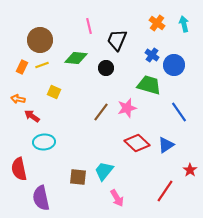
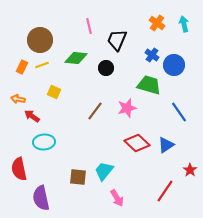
brown line: moved 6 px left, 1 px up
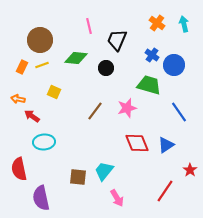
red diamond: rotated 25 degrees clockwise
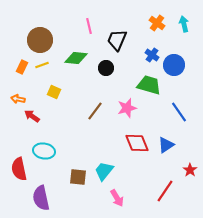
cyan ellipse: moved 9 px down; rotated 15 degrees clockwise
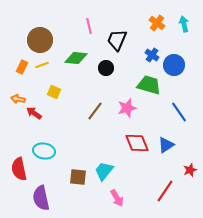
red arrow: moved 2 px right, 3 px up
red star: rotated 16 degrees clockwise
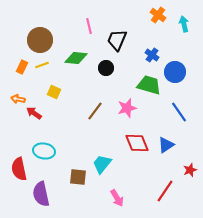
orange cross: moved 1 px right, 8 px up
blue circle: moved 1 px right, 7 px down
cyan trapezoid: moved 2 px left, 7 px up
purple semicircle: moved 4 px up
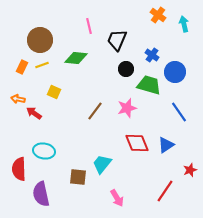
black circle: moved 20 px right, 1 px down
red semicircle: rotated 10 degrees clockwise
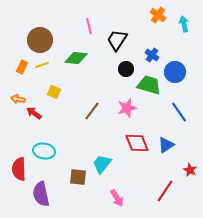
black trapezoid: rotated 10 degrees clockwise
brown line: moved 3 px left
red star: rotated 24 degrees counterclockwise
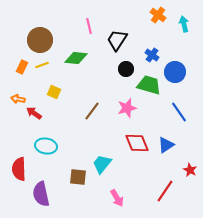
cyan ellipse: moved 2 px right, 5 px up
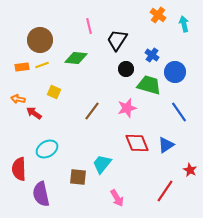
orange rectangle: rotated 56 degrees clockwise
cyan ellipse: moved 1 px right, 3 px down; rotated 40 degrees counterclockwise
